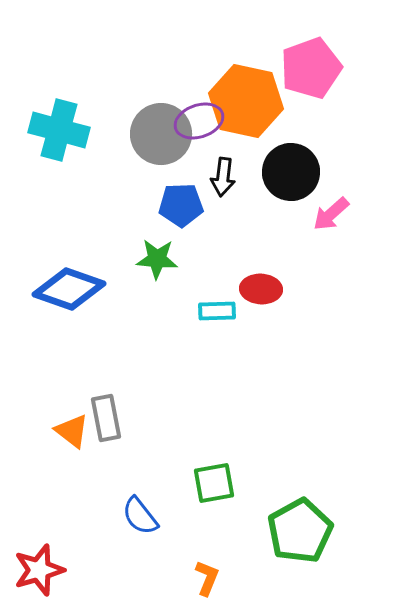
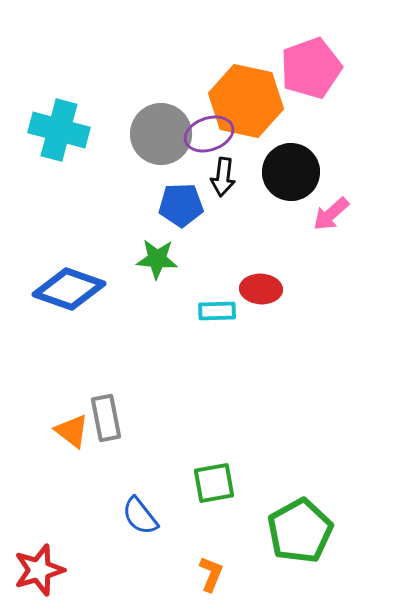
purple ellipse: moved 10 px right, 13 px down
orange L-shape: moved 4 px right, 4 px up
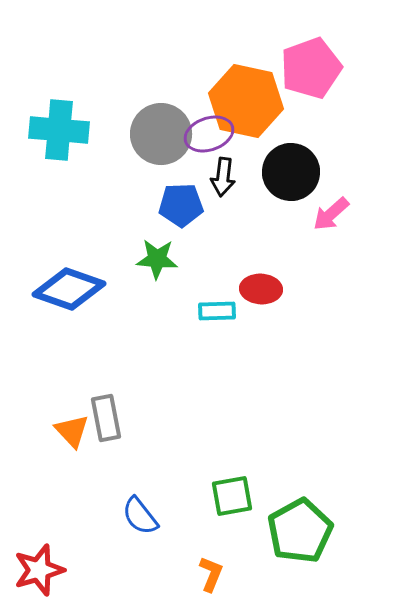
cyan cross: rotated 10 degrees counterclockwise
orange triangle: rotated 9 degrees clockwise
green square: moved 18 px right, 13 px down
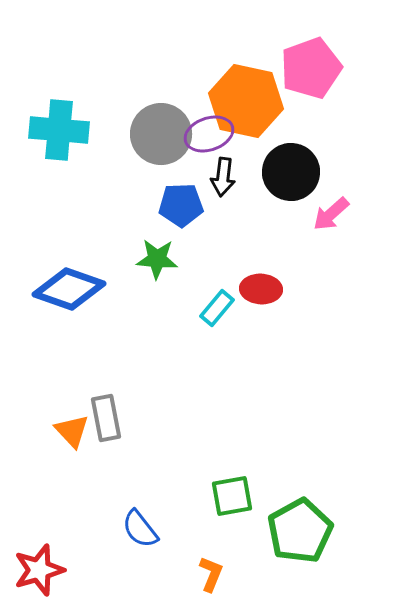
cyan rectangle: moved 3 px up; rotated 48 degrees counterclockwise
blue semicircle: moved 13 px down
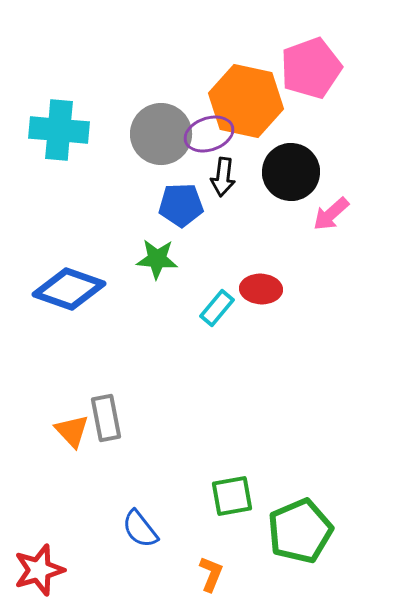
green pentagon: rotated 6 degrees clockwise
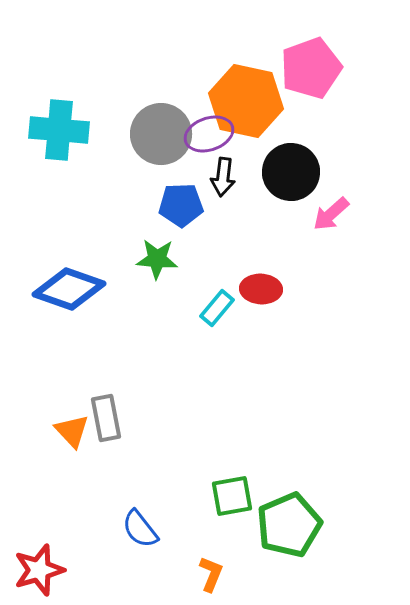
green pentagon: moved 11 px left, 6 px up
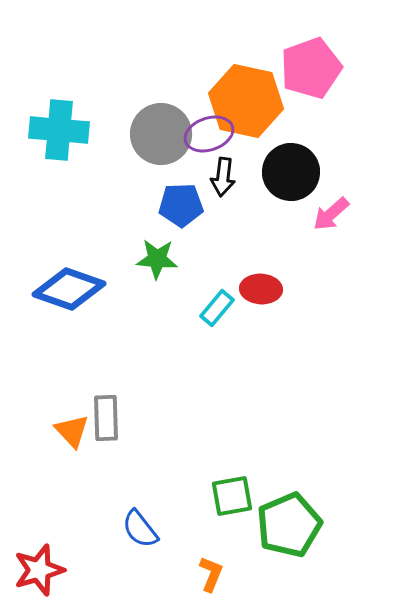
gray rectangle: rotated 9 degrees clockwise
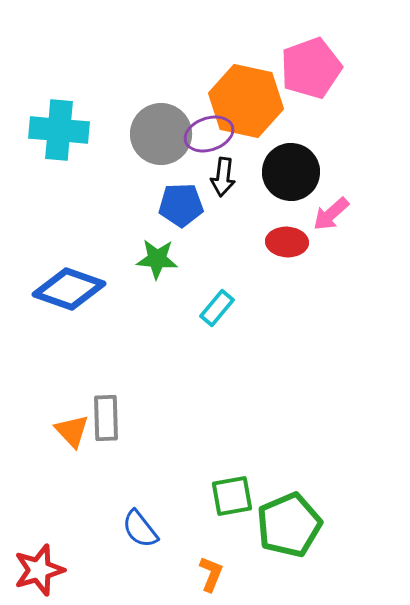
red ellipse: moved 26 px right, 47 px up
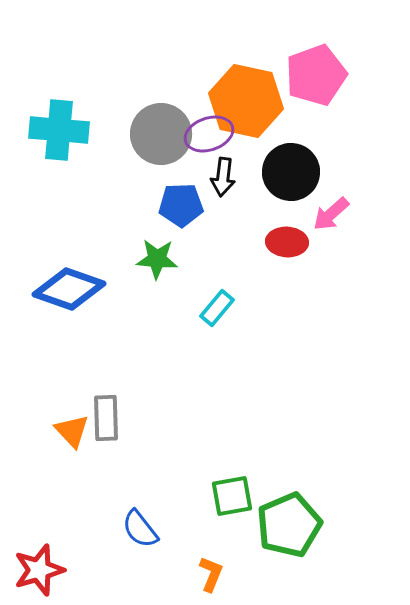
pink pentagon: moved 5 px right, 7 px down
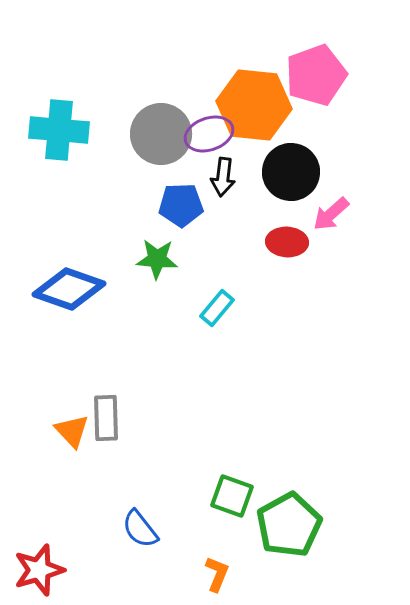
orange hexagon: moved 8 px right, 4 px down; rotated 6 degrees counterclockwise
green square: rotated 30 degrees clockwise
green pentagon: rotated 6 degrees counterclockwise
orange L-shape: moved 6 px right
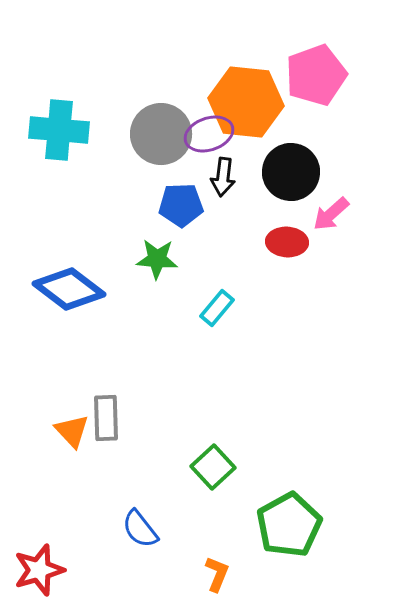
orange hexagon: moved 8 px left, 3 px up
blue diamond: rotated 18 degrees clockwise
green square: moved 19 px left, 29 px up; rotated 27 degrees clockwise
